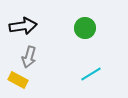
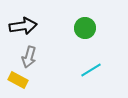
cyan line: moved 4 px up
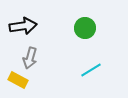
gray arrow: moved 1 px right, 1 px down
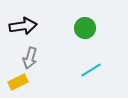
yellow rectangle: moved 2 px down; rotated 54 degrees counterclockwise
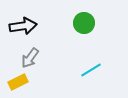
green circle: moved 1 px left, 5 px up
gray arrow: rotated 20 degrees clockwise
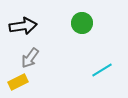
green circle: moved 2 px left
cyan line: moved 11 px right
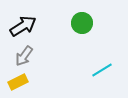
black arrow: rotated 24 degrees counterclockwise
gray arrow: moved 6 px left, 2 px up
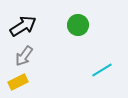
green circle: moved 4 px left, 2 px down
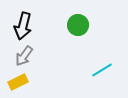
black arrow: rotated 136 degrees clockwise
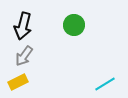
green circle: moved 4 px left
cyan line: moved 3 px right, 14 px down
